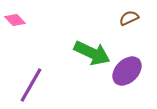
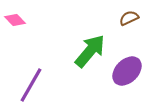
green arrow: moved 2 px left, 2 px up; rotated 75 degrees counterclockwise
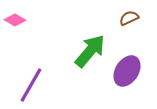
pink diamond: rotated 15 degrees counterclockwise
purple ellipse: rotated 12 degrees counterclockwise
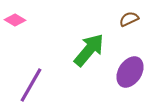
brown semicircle: moved 1 px down
green arrow: moved 1 px left, 1 px up
purple ellipse: moved 3 px right, 1 px down
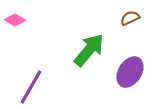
brown semicircle: moved 1 px right, 1 px up
purple line: moved 2 px down
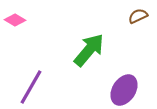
brown semicircle: moved 8 px right, 2 px up
purple ellipse: moved 6 px left, 18 px down
